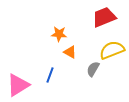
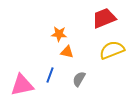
red trapezoid: moved 1 px down
orange triangle: moved 3 px left; rotated 16 degrees counterclockwise
gray semicircle: moved 14 px left, 10 px down
pink triangle: moved 4 px right; rotated 20 degrees clockwise
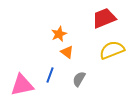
orange star: rotated 28 degrees counterclockwise
orange triangle: rotated 24 degrees clockwise
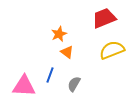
gray semicircle: moved 5 px left, 5 px down
pink triangle: moved 2 px right, 1 px down; rotated 15 degrees clockwise
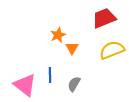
orange star: moved 1 px left, 1 px down
orange triangle: moved 5 px right, 4 px up; rotated 24 degrees clockwise
blue line: rotated 21 degrees counterclockwise
pink triangle: moved 1 px right, 1 px up; rotated 35 degrees clockwise
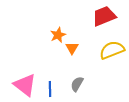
red trapezoid: moved 2 px up
blue line: moved 14 px down
gray semicircle: moved 3 px right
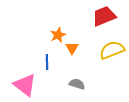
gray semicircle: rotated 77 degrees clockwise
blue line: moved 3 px left, 27 px up
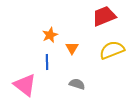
orange star: moved 8 px left
